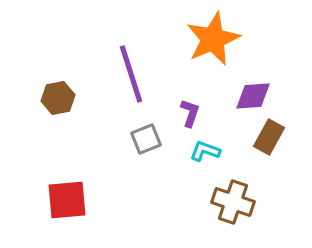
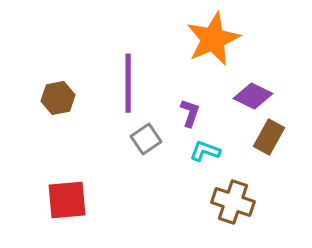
purple line: moved 3 px left, 9 px down; rotated 18 degrees clockwise
purple diamond: rotated 30 degrees clockwise
gray square: rotated 12 degrees counterclockwise
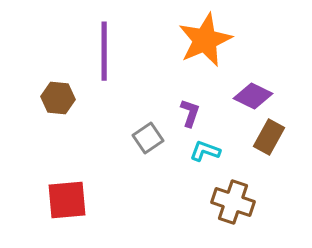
orange star: moved 8 px left, 1 px down
purple line: moved 24 px left, 32 px up
brown hexagon: rotated 16 degrees clockwise
gray square: moved 2 px right, 1 px up
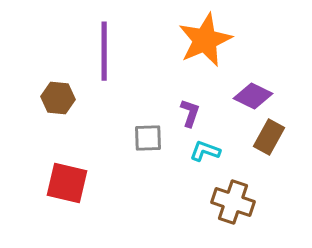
gray square: rotated 32 degrees clockwise
red square: moved 17 px up; rotated 18 degrees clockwise
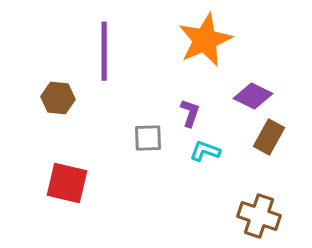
brown cross: moved 26 px right, 14 px down
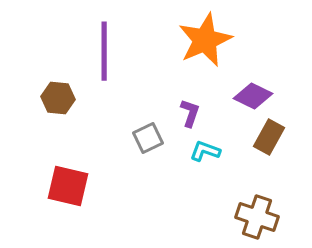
gray square: rotated 24 degrees counterclockwise
red square: moved 1 px right, 3 px down
brown cross: moved 2 px left, 1 px down
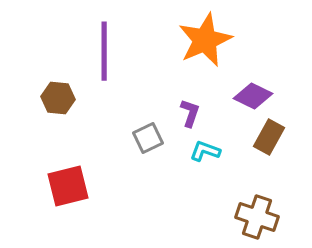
red square: rotated 27 degrees counterclockwise
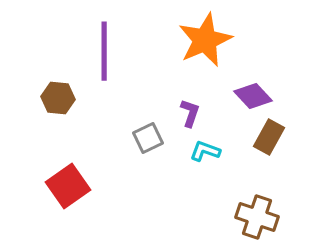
purple diamond: rotated 21 degrees clockwise
red square: rotated 21 degrees counterclockwise
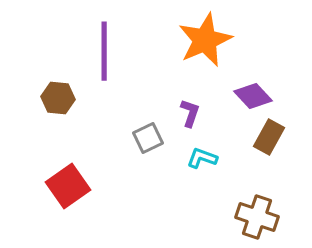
cyan L-shape: moved 3 px left, 7 px down
